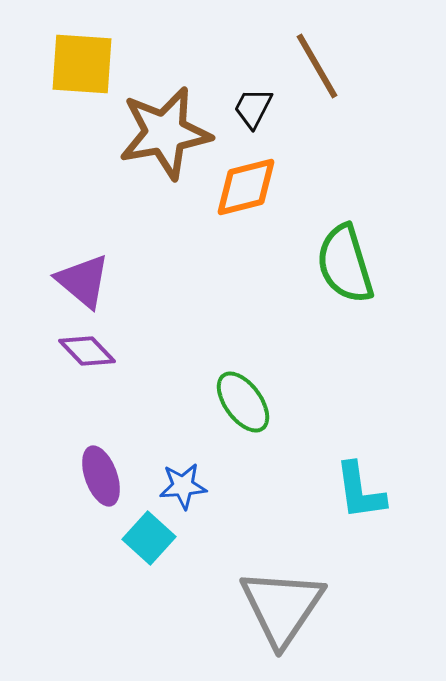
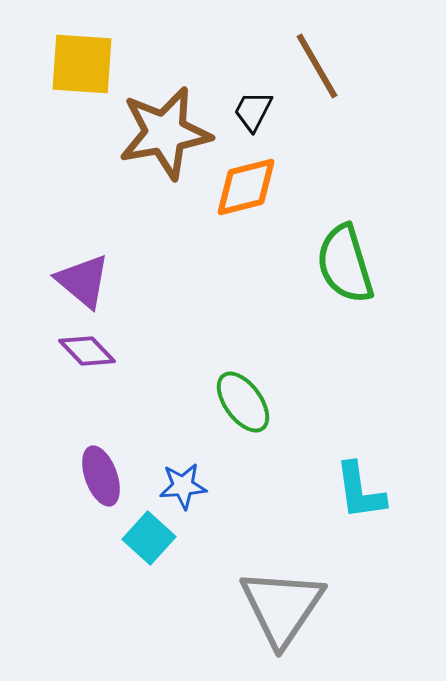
black trapezoid: moved 3 px down
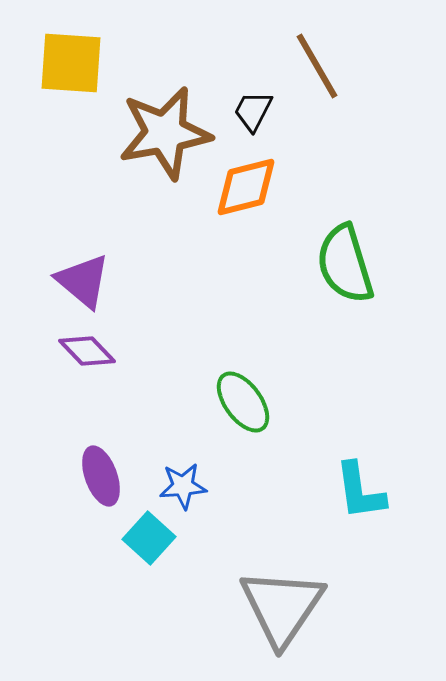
yellow square: moved 11 px left, 1 px up
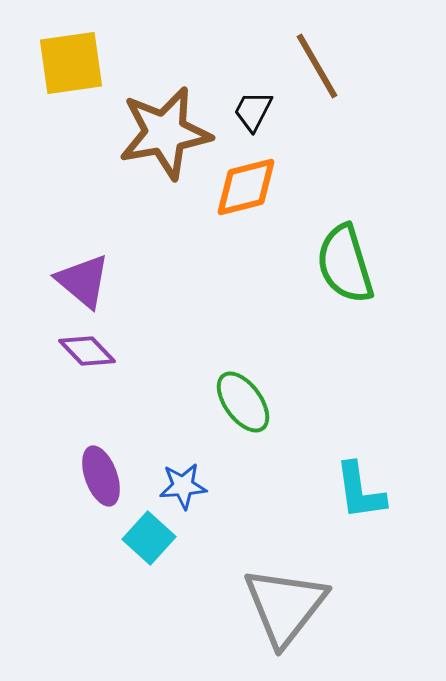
yellow square: rotated 12 degrees counterclockwise
gray triangle: moved 3 px right, 1 px up; rotated 4 degrees clockwise
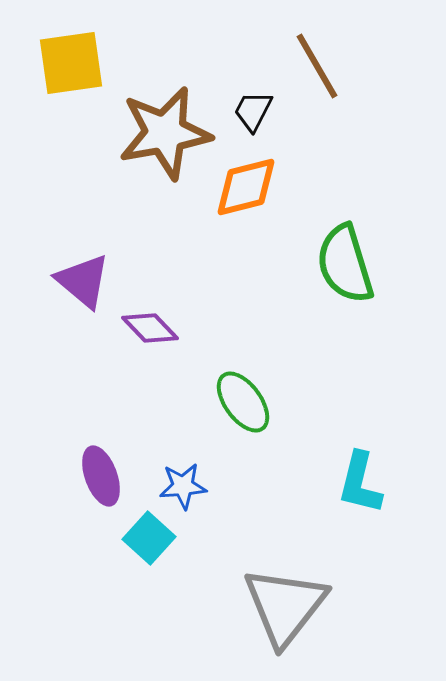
purple diamond: moved 63 px right, 23 px up
cyan L-shape: moved 8 px up; rotated 22 degrees clockwise
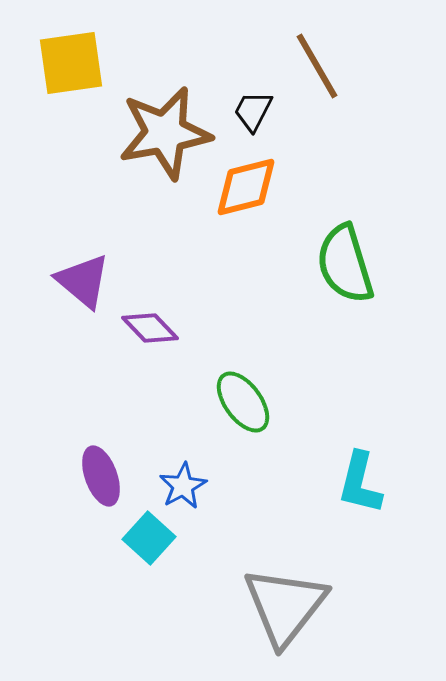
blue star: rotated 24 degrees counterclockwise
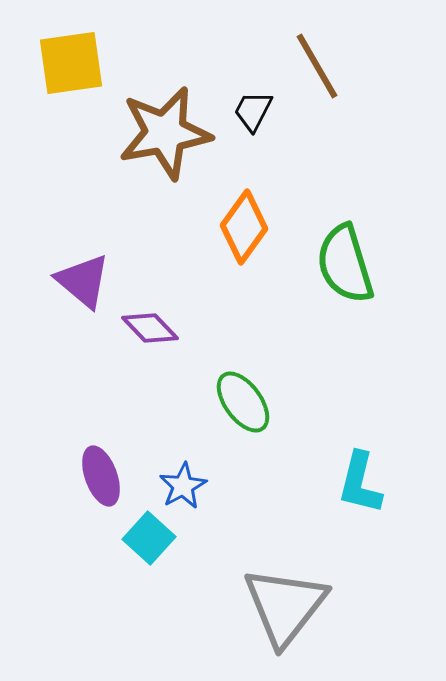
orange diamond: moved 2 px left, 40 px down; rotated 40 degrees counterclockwise
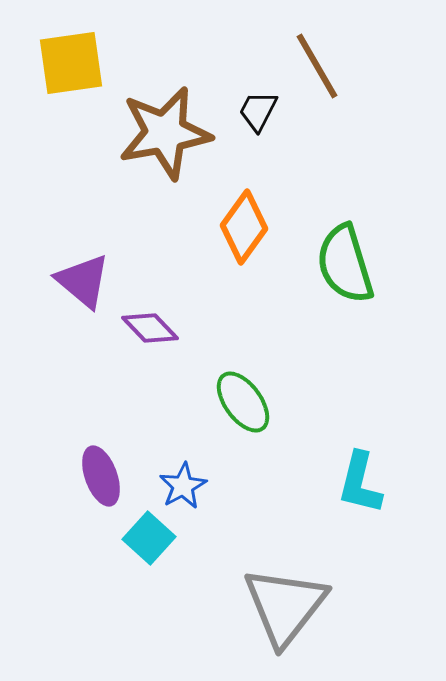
black trapezoid: moved 5 px right
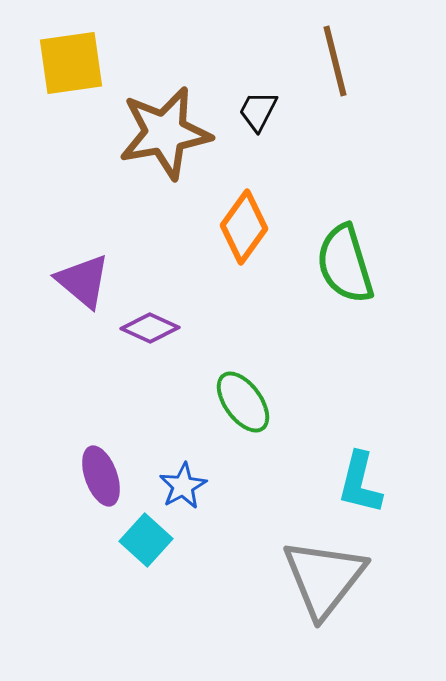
brown line: moved 18 px right, 5 px up; rotated 16 degrees clockwise
purple diamond: rotated 22 degrees counterclockwise
cyan square: moved 3 px left, 2 px down
gray triangle: moved 39 px right, 28 px up
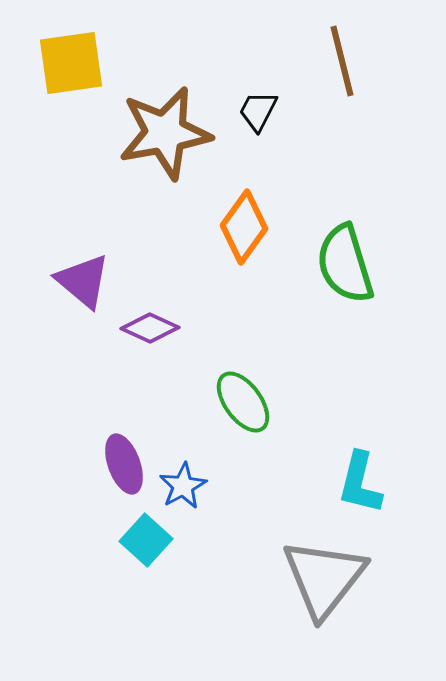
brown line: moved 7 px right
purple ellipse: moved 23 px right, 12 px up
